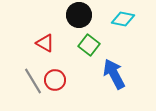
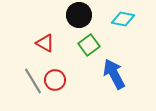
green square: rotated 15 degrees clockwise
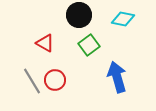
blue arrow: moved 3 px right, 3 px down; rotated 12 degrees clockwise
gray line: moved 1 px left
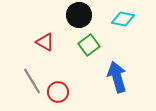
red triangle: moved 1 px up
red circle: moved 3 px right, 12 px down
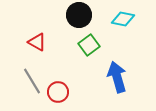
red triangle: moved 8 px left
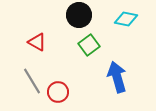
cyan diamond: moved 3 px right
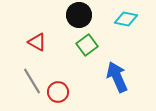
green square: moved 2 px left
blue arrow: rotated 8 degrees counterclockwise
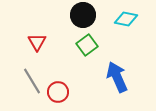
black circle: moved 4 px right
red triangle: rotated 30 degrees clockwise
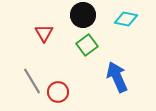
red triangle: moved 7 px right, 9 px up
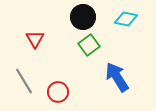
black circle: moved 2 px down
red triangle: moved 9 px left, 6 px down
green square: moved 2 px right
blue arrow: rotated 8 degrees counterclockwise
gray line: moved 8 px left
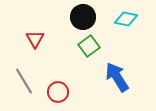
green square: moved 1 px down
